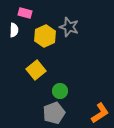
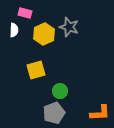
yellow hexagon: moved 1 px left, 2 px up
yellow square: rotated 24 degrees clockwise
orange L-shape: rotated 30 degrees clockwise
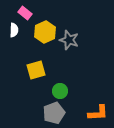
pink rectangle: rotated 24 degrees clockwise
gray star: moved 13 px down
yellow hexagon: moved 1 px right, 2 px up
orange L-shape: moved 2 px left
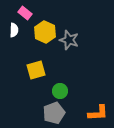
yellow hexagon: rotated 10 degrees counterclockwise
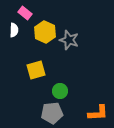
gray pentagon: moved 2 px left; rotated 15 degrees clockwise
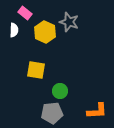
gray star: moved 18 px up
yellow square: rotated 24 degrees clockwise
orange L-shape: moved 1 px left, 2 px up
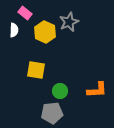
gray star: rotated 30 degrees clockwise
orange L-shape: moved 21 px up
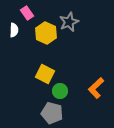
pink rectangle: moved 2 px right; rotated 16 degrees clockwise
yellow hexagon: moved 1 px right, 1 px down
yellow square: moved 9 px right, 4 px down; rotated 18 degrees clockwise
orange L-shape: moved 1 px left, 2 px up; rotated 140 degrees clockwise
gray pentagon: rotated 20 degrees clockwise
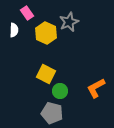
yellow square: moved 1 px right
orange L-shape: rotated 15 degrees clockwise
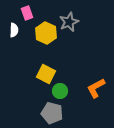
pink rectangle: rotated 16 degrees clockwise
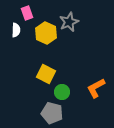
white semicircle: moved 2 px right
green circle: moved 2 px right, 1 px down
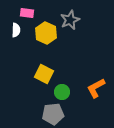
pink rectangle: rotated 64 degrees counterclockwise
gray star: moved 1 px right, 2 px up
yellow square: moved 2 px left
gray pentagon: moved 1 px right, 1 px down; rotated 20 degrees counterclockwise
